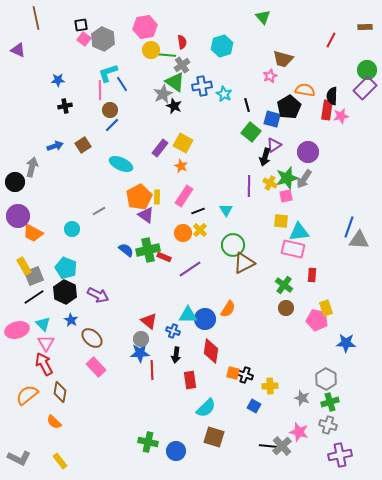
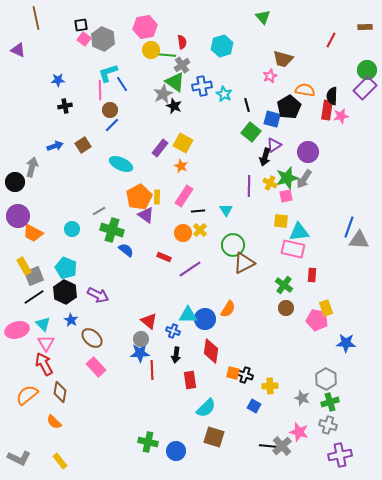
black line at (198, 211): rotated 16 degrees clockwise
green cross at (148, 250): moved 36 px left, 20 px up; rotated 30 degrees clockwise
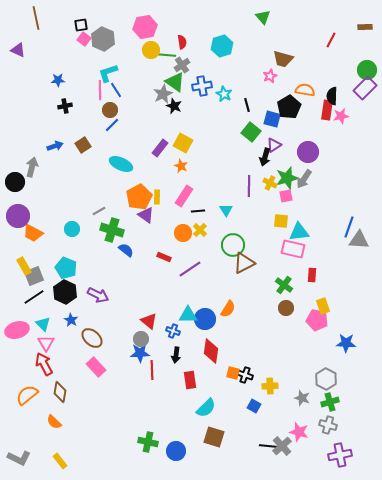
blue line at (122, 84): moved 6 px left, 6 px down
yellow rectangle at (326, 308): moved 3 px left, 2 px up
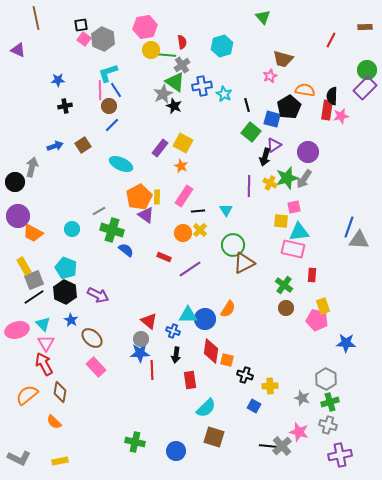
brown circle at (110, 110): moved 1 px left, 4 px up
pink square at (286, 196): moved 8 px right, 11 px down
gray square at (34, 276): moved 4 px down
orange square at (233, 373): moved 6 px left, 13 px up
green cross at (148, 442): moved 13 px left
yellow rectangle at (60, 461): rotated 63 degrees counterclockwise
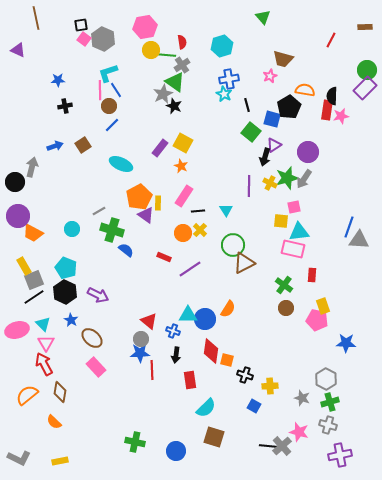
blue cross at (202, 86): moved 27 px right, 7 px up
yellow rectangle at (157, 197): moved 1 px right, 6 px down
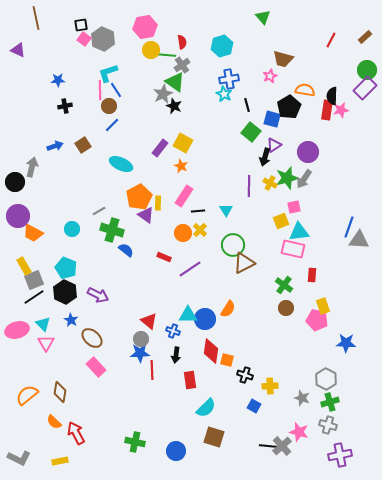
brown rectangle at (365, 27): moved 10 px down; rotated 40 degrees counterclockwise
pink star at (341, 116): moved 6 px up
yellow square at (281, 221): rotated 28 degrees counterclockwise
red arrow at (44, 364): moved 32 px right, 69 px down
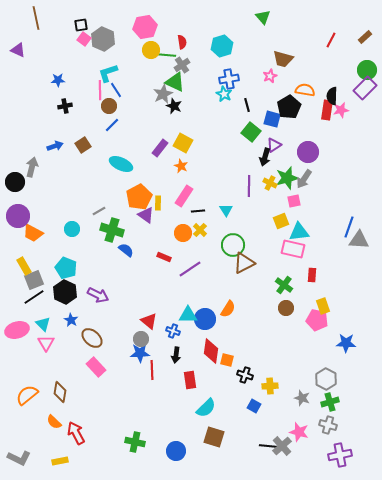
green triangle at (175, 82): rotated 10 degrees counterclockwise
pink square at (294, 207): moved 6 px up
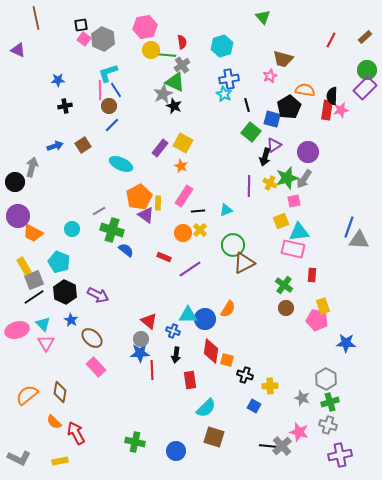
cyan triangle at (226, 210): rotated 40 degrees clockwise
cyan pentagon at (66, 268): moved 7 px left, 6 px up
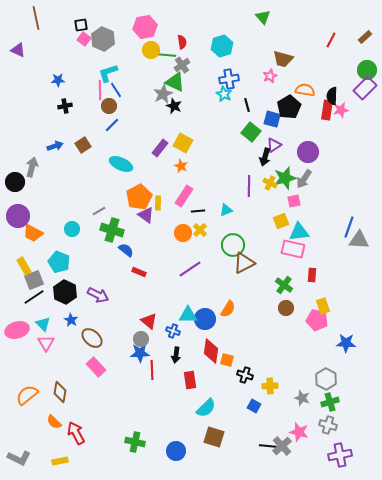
green star at (287, 178): moved 2 px left
red rectangle at (164, 257): moved 25 px left, 15 px down
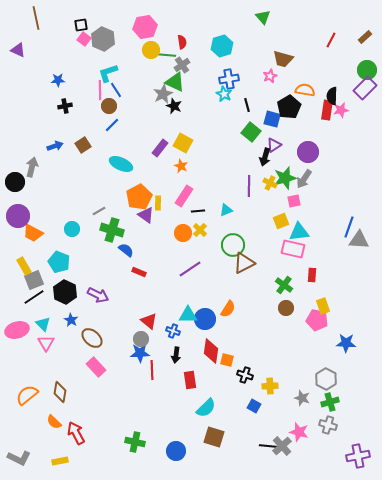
purple cross at (340, 455): moved 18 px right, 1 px down
